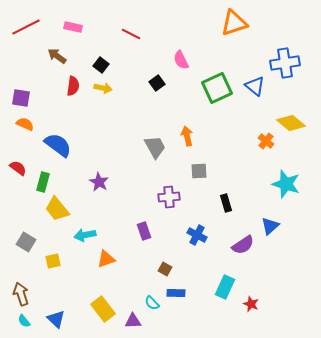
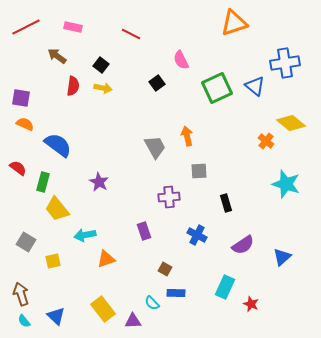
blue triangle at (270, 226): moved 12 px right, 31 px down
blue triangle at (56, 319): moved 3 px up
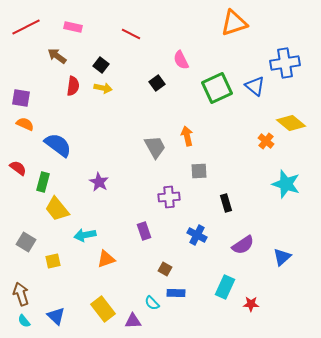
red star at (251, 304): rotated 21 degrees counterclockwise
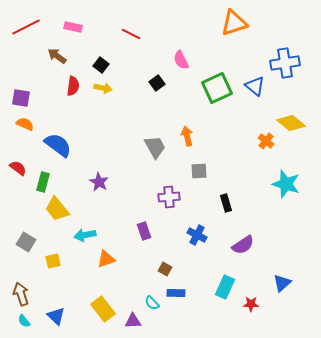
blue triangle at (282, 257): moved 26 px down
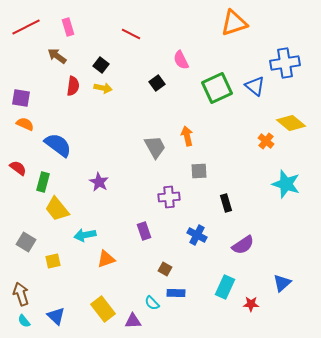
pink rectangle at (73, 27): moved 5 px left; rotated 60 degrees clockwise
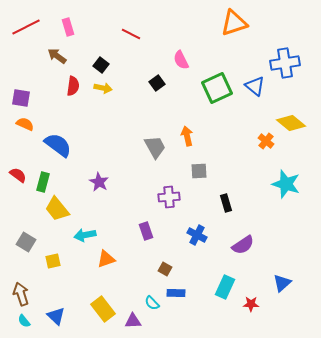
red semicircle at (18, 168): moved 7 px down
purple rectangle at (144, 231): moved 2 px right
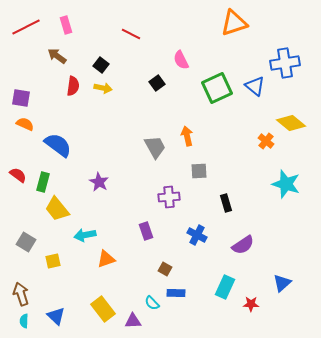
pink rectangle at (68, 27): moved 2 px left, 2 px up
cyan semicircle at (24, 321): rotated 40 degrees clockwise
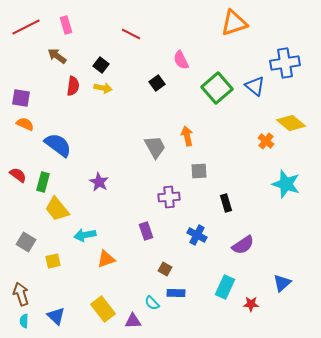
green square at (217, 88): rotated 16 degrees counterclockwise
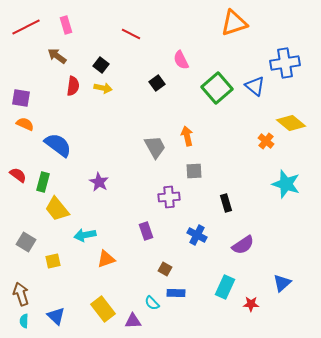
gray square at (199, 171): moved 5 px left
